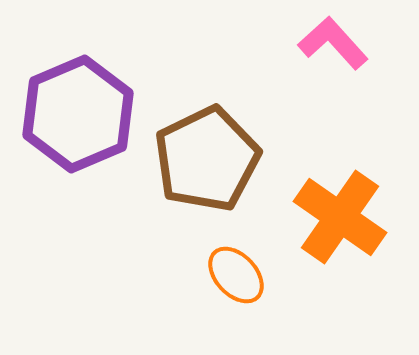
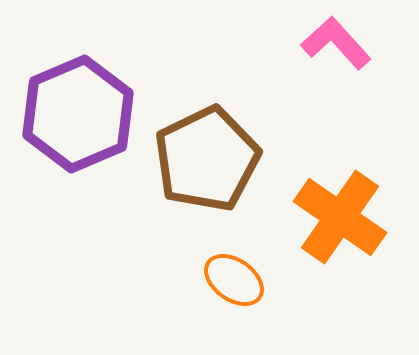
pink L-shape: moved 3 px right
orange ellipse: moved 2 px left, 5 px down; rotated 12 degrees counterclockwise
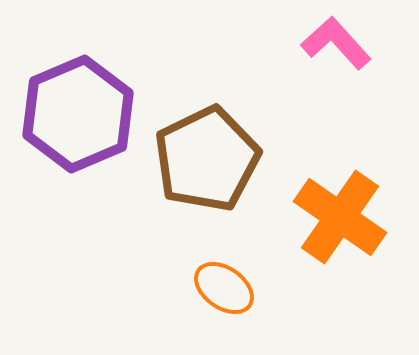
orange ellipse: moved 10 px left, 8 px down
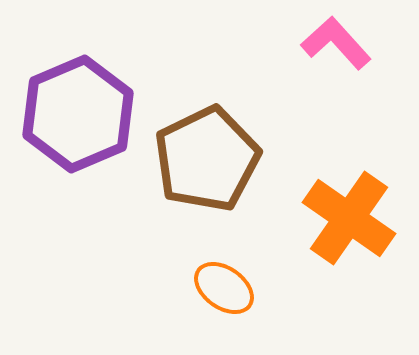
orange cross: moved 9 px right, 1 px down
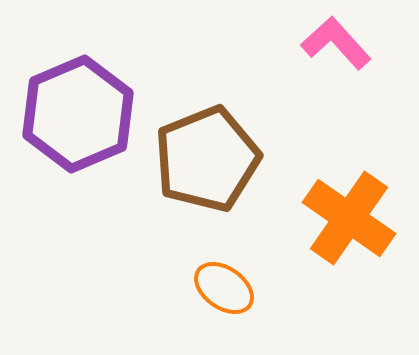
brown pentagon: rotated 4 degrees clockwise
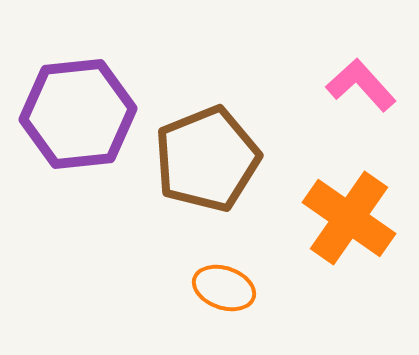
pink L-shape: moved 25 px right, 42 px down
purple hexagon: rotated 17 degrees clockwise
orange ellipse: rotated 16 degrees counterclockwise
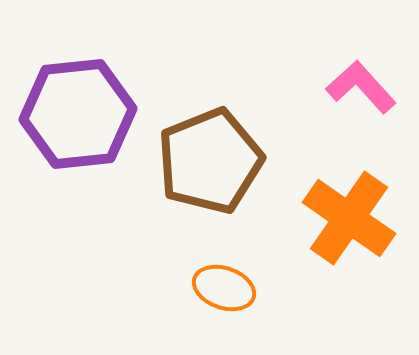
pink L-shape: moved 2 px down
brown pentagon: moved 3 px right, 2 px down
